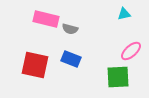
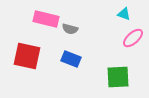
cyan triangle: rotated 32 degrees clockwise
pink ellipse: moved 2 px right, 13 px up
red square: moved 8 px left, 9 px up
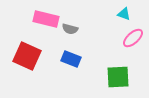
red square: rotated 12 degrees clockwise
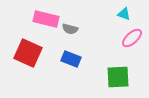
pink ellipse: moved 1 px left
red square: moved 1 px right, 3 px up
